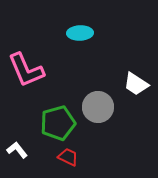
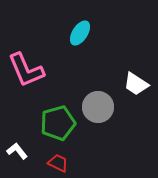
cyan ellipse: rotated 55 degrees counterclockwise
white L-shape: moved 1 px down
red trapezoid: moved 10 px left, 6 px down
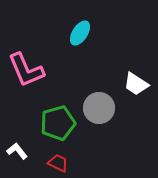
gray circle: moved 1 px right, 1 px down
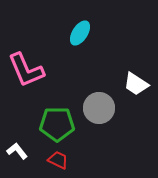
green pentagon: moved 1 px left, 1 px down; rotated 16 degrees clockwise
red trapezoid: moved 3 px up
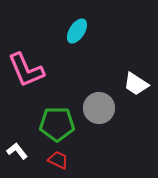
cyan ellipse: moved 3 px left, 2 px up
